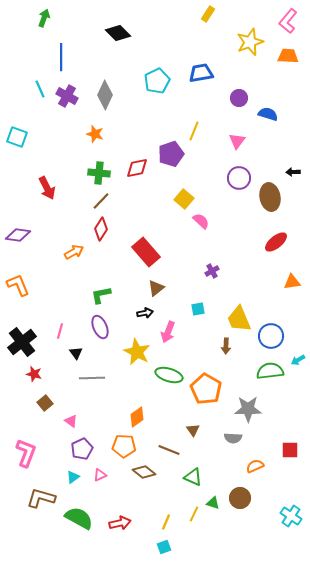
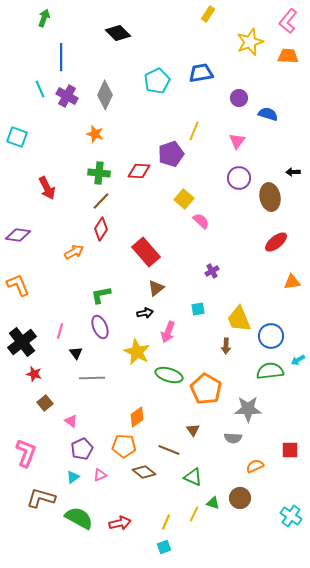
red diamond at (137, 168): moved 2 px right, 3 px down; rotated 15 degrees clockwise
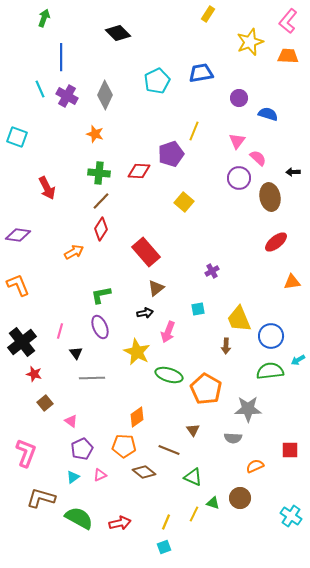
yellow square at (184, 199): moved 3 px down
pink semicircle at (201, 221): moved 57 px right, 63 px up
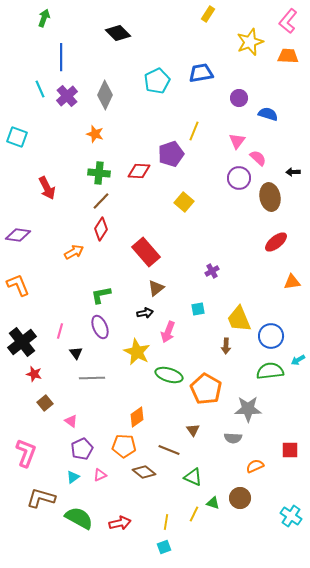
purple cross at (67, 96): rotated 20 degrees clockwise
yellow line at (166, 522): rotated 14 degrees counterclockwise
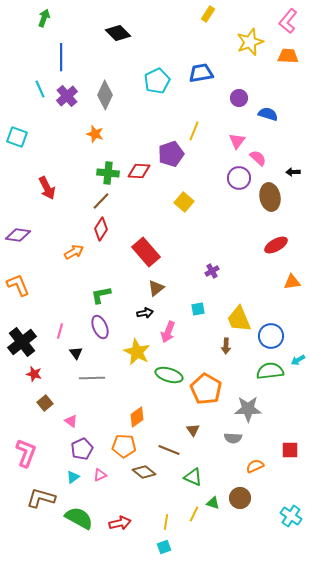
green cross at (99, 173): moved 9 px right
red ellipse at (276, 242): moved 3 px down; rotated 10 degrees clockwise
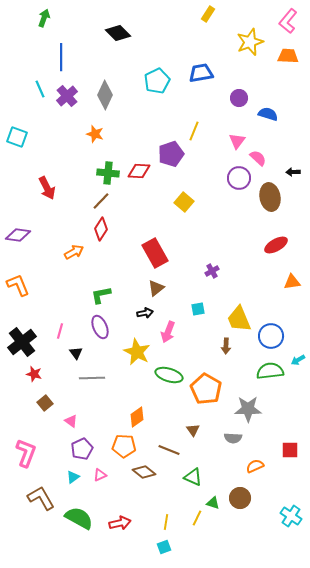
red rectangle at (146, 252): moved 9 px right, 1 px down; rotated 12 degrees clockwise
brown L-shape at (41, 498): rotated 44 degrees clockwise
yellow line at (194, 514): moved 3 px right, 4 px down
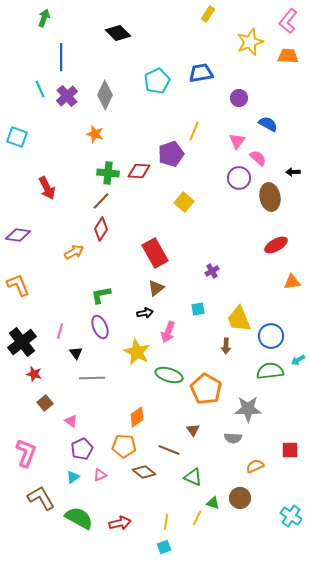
blue semicircle at (268, 114): moved 10 px down; rotated 12 degrees clockwise
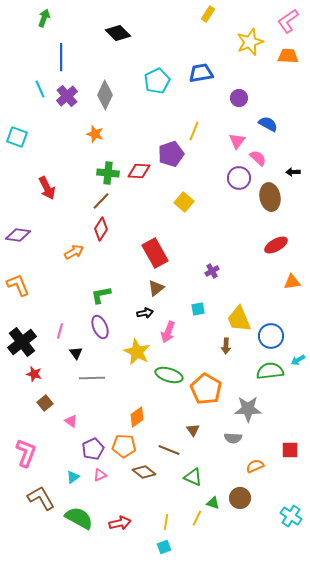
pink L-shape at (288, 21): rotated 15 degrees clockwise
purple pentagon at (82, 449): moved 11 px right
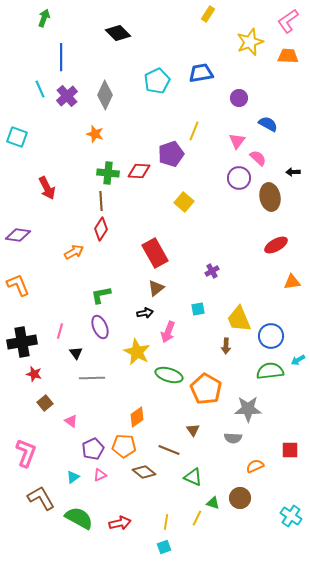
brown line at (101, 201): rotated 48 degrees counterclockwise
black cross at (22, 342): rotated 28 degrees clockwise
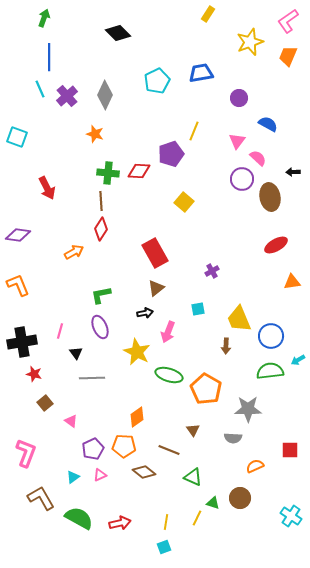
orange trapezoid at (288, 56): rotated 70 degrees counterclockwise
blue line at (61, 57): moved 12 px left
purple circle at (239, 178): moved 3 px right, 1 px down
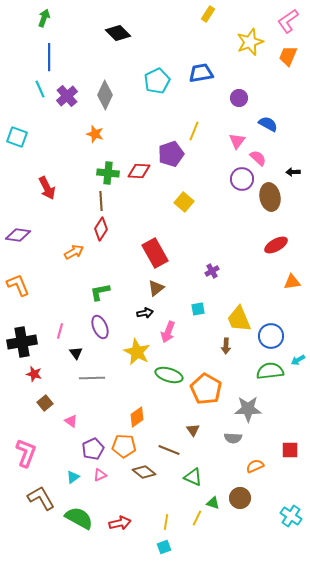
green L-shape at (101, 295): moved 1 px left, 3 px up
